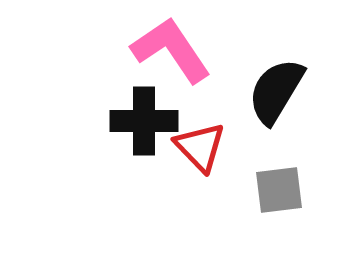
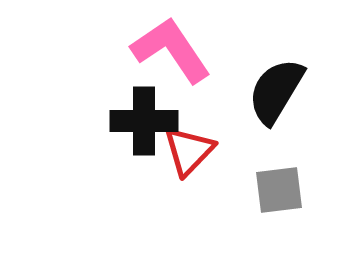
red triangle: moved 11 px left, 4 px down; rotated 28 degrees clockwise
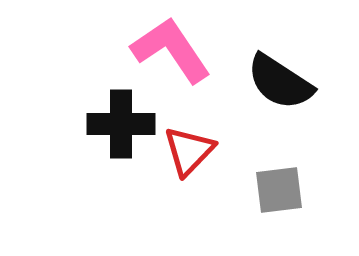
black semicircle: moved 4 px right, 9 px up; rotated 88 degrees counterclockwise
black cross: moved 23 px left, 3 px down
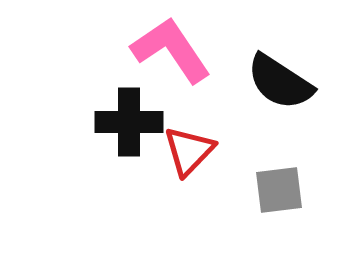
black cross: moved 8 px right, 2 px up
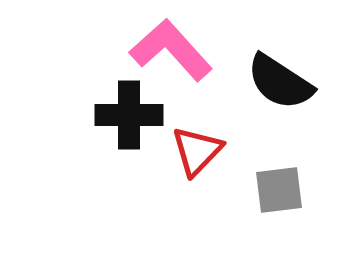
pink L-shape: rotated 8 degrees counterclockwise
black cross: moved 7 px up
red triangle: moved 8 px right
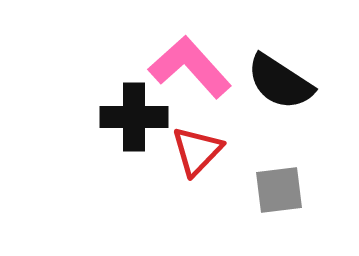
pink L-shape: moved 19 px right, 17 px down
black cross: moved 5 px right, 2 px down
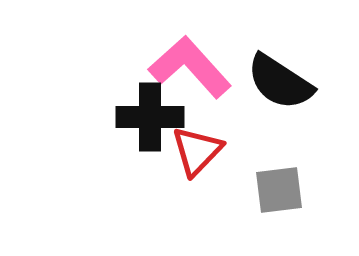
black cross: moved 16 px right
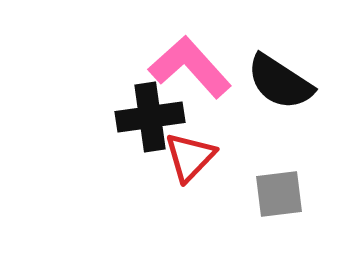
black cross: rotated 8 degrees counterclockwise
red triangle: moved 7 px left, 6 px down
gray square: moved 4 px down
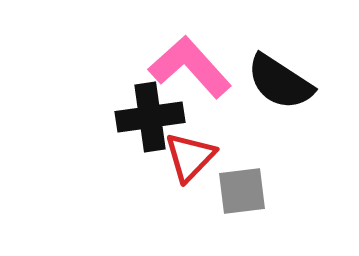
gray square: moved 37 px left, 3 px up
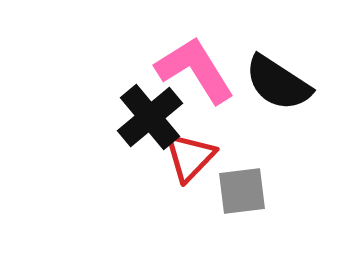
pink L-shape: moved 5 px right, 3 px down; rotated 10 degrees clockwise
black semicircle: moved 2 px left, 1 px down
black cross: rotated 32 degrees counterclockwise
